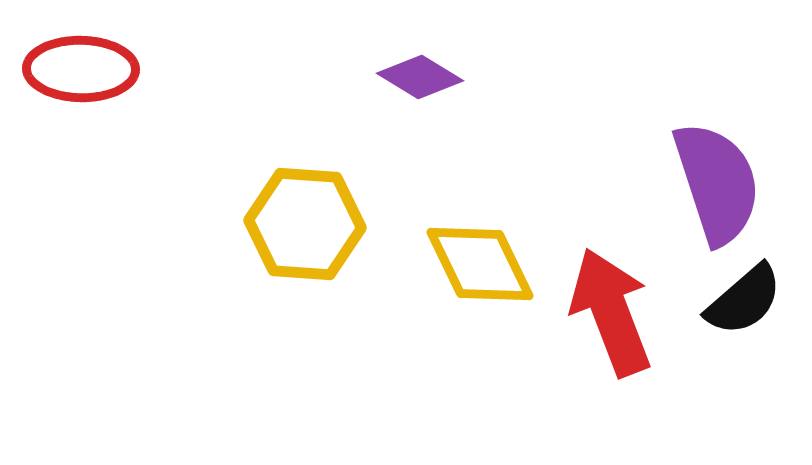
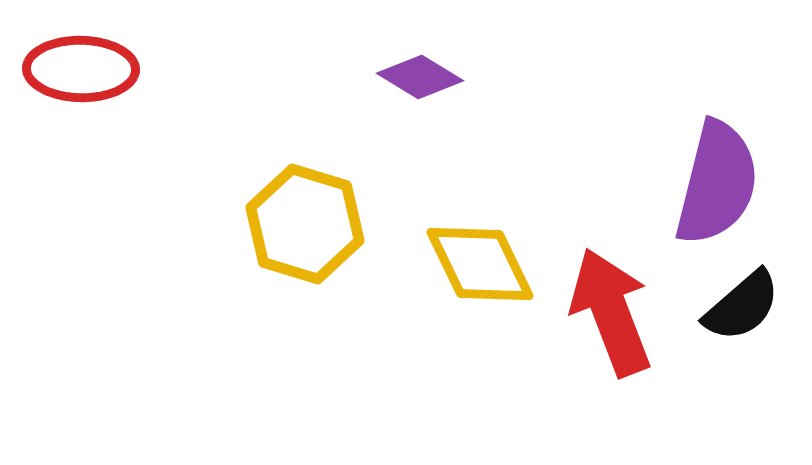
purple semicircle: rotated 32 degrees clockwise
yellow hexagon: rotated 13 degrees clockwise
black semicircle: moved 2 px left, 6 px down
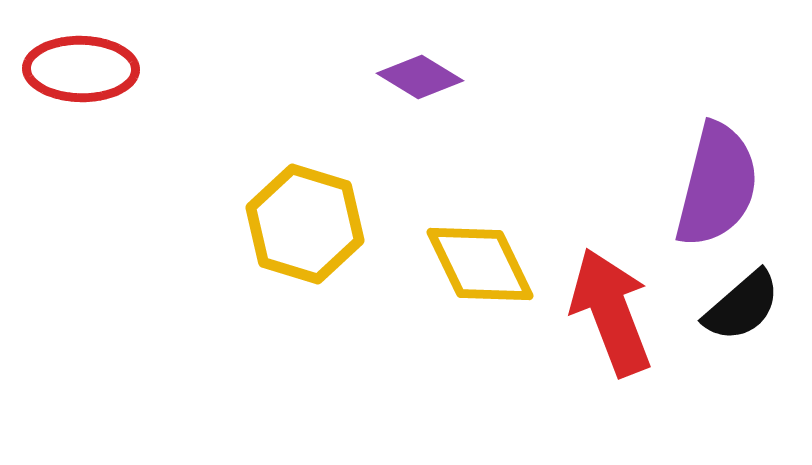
purple semicircle: moved 2 px down
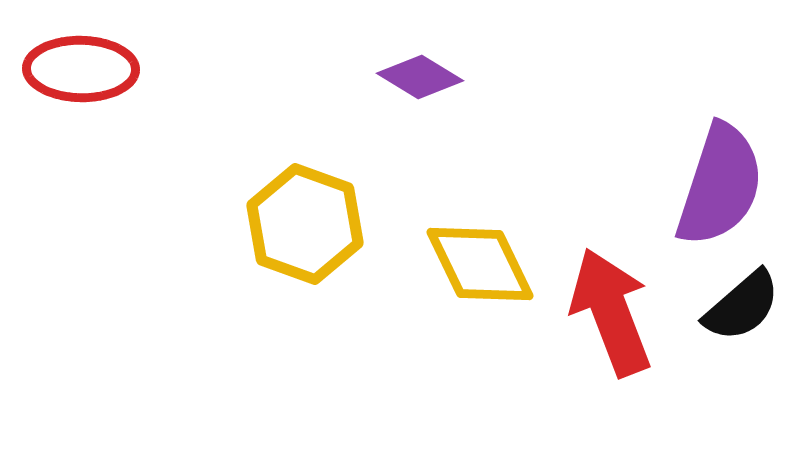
purple semicircle: moved 3 px right; rotated 4 degrees clockwise
yellow hexagon: rotated 3 degrees clockwise
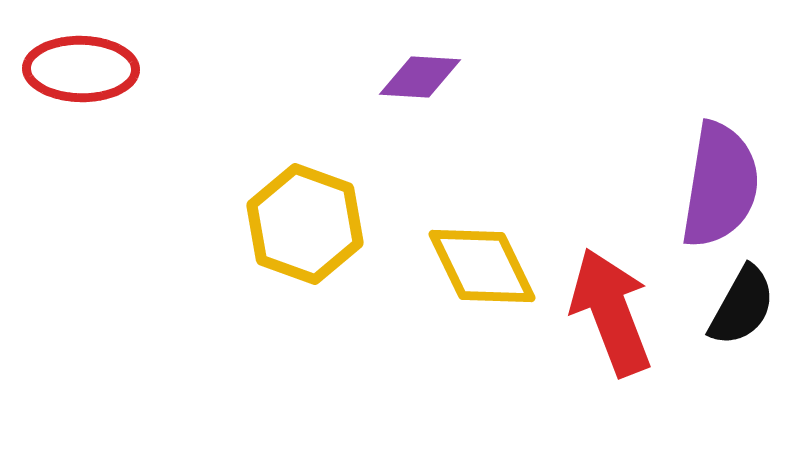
purple diamond: rotated 28 degrees counterclockwise
purple semicircle: rotated 9 degrees counterclockwise
yellow diamond: moved 2 px right, 2 px down
black semicircle: rotated 20 degrees counterclockwise
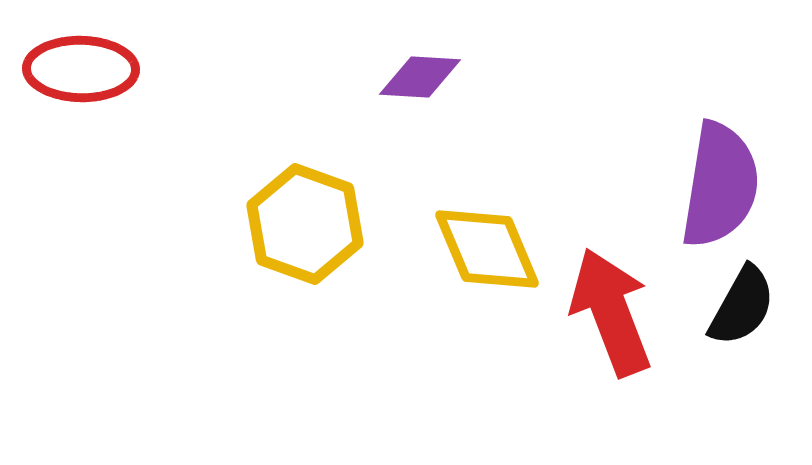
yellow diamond: moved 5 px right, 17 px up; rotated 3 degrees clockwise
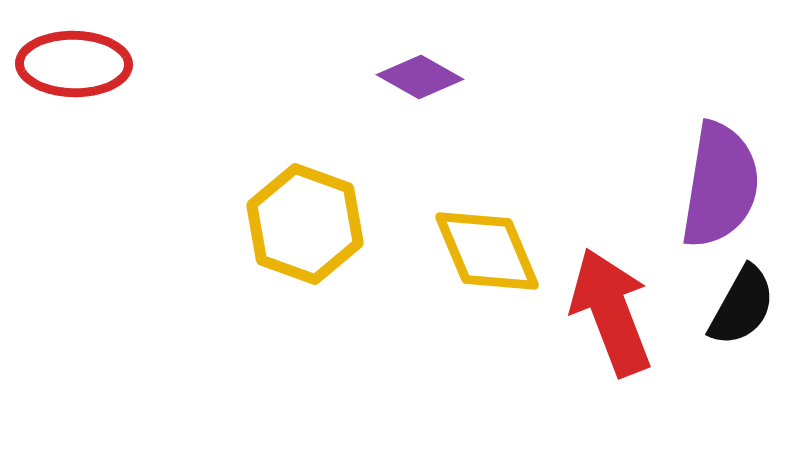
red ellipse: moved 7 px left, 5 px up
purple diamond: rotated 26 degrees clockwise
yellow diamond: moved 2 px down
